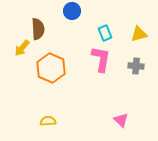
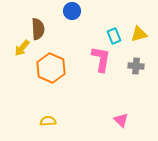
cyan rectangle: moved 9 px right, 3 px down
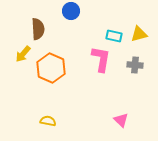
blue circle: moved 1 px left
cyan rectangle: rotated 56 degrees counterclockwise
yellow arrow: moved 1 px right, 6 px down
gray cross: moved 1 px left, 1 px up
yellow semicircle: rotated 14 degrees clockwise
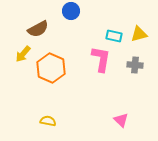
brown semicircle: rotated 65 degrees clockwise
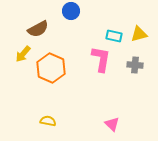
pink triangle: moved 9 px left, 4 px down
